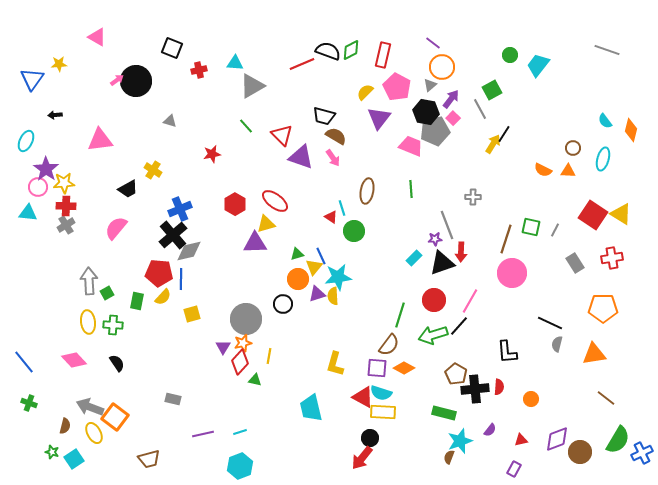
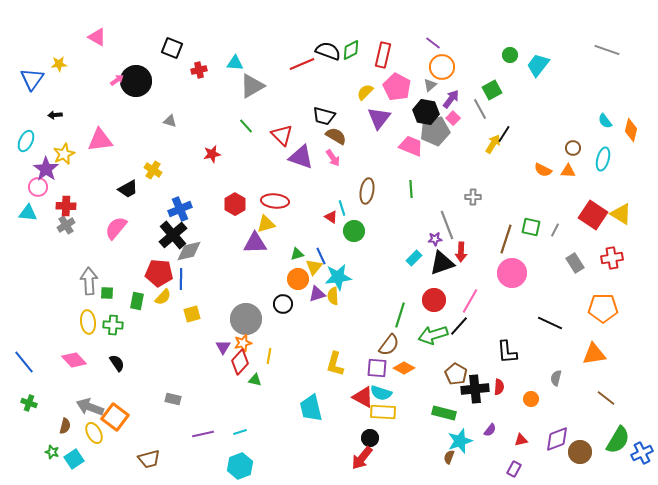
yellow star at (64, 183): moved 29 px up; rotated 20 degrees counterclockwise
red ellipse at (275, 201): rotated 32 degrees counterclockwise
green square at (107, 293): rotated 32 degrees clockwise
gray semicircle at (557, 344): moved 1 px left, 34 px down
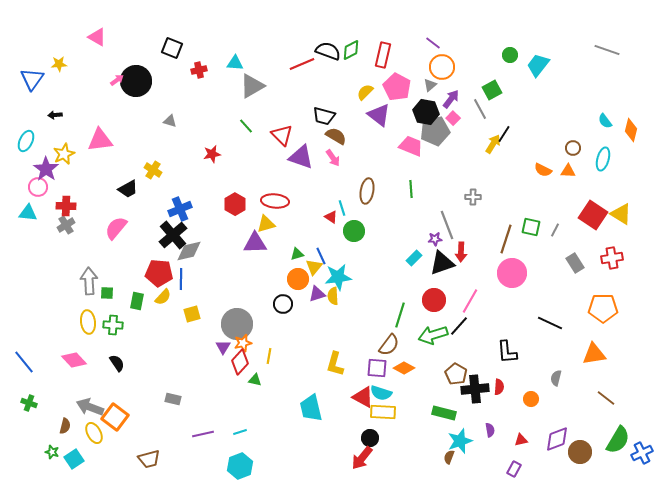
purple triangle at (379, 118): moved 3 px up; rotated 30 degrees counterclockwise
gray circle at (246, 319): moved 9 px left, 5 px down
purple semicircle at (490, 430): rotated 48 degrees counterclockwise
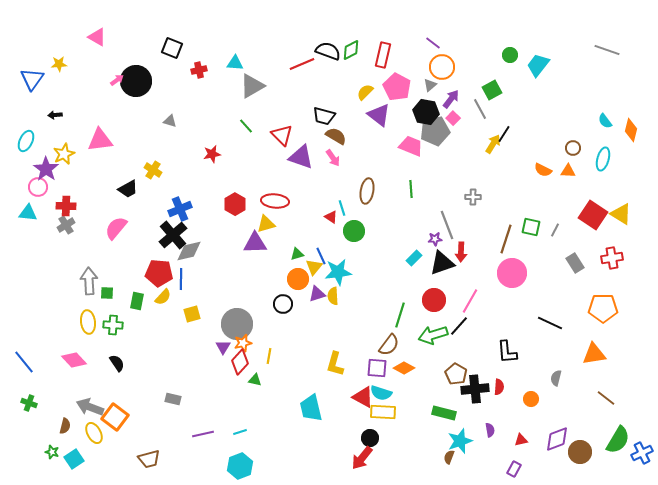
cyan star at (338, 277): moved 5 px up
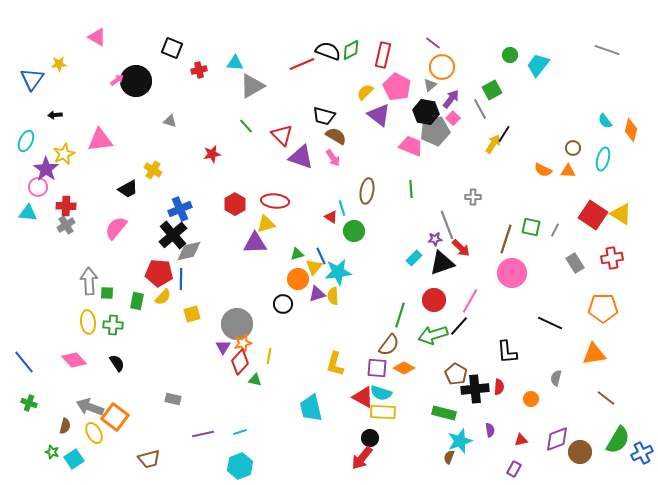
red arrow at (461, 252): moved 4 px up; rotated 48 degrees counterclockwise
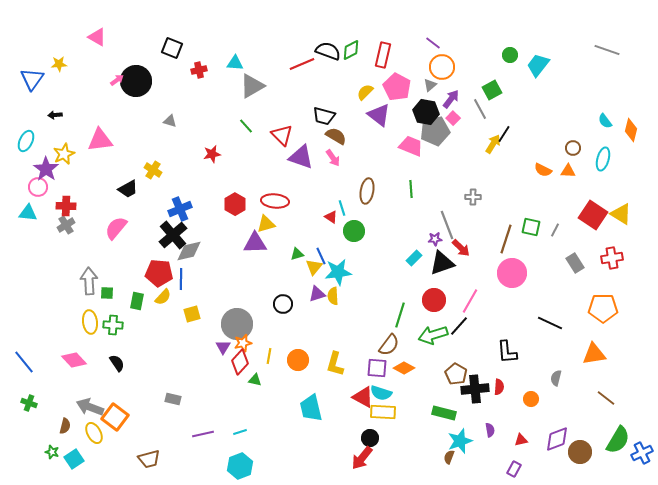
orange circle at (298, 279): moved 81 px down
yellow ellipse at (88, 322): moved 2 px right
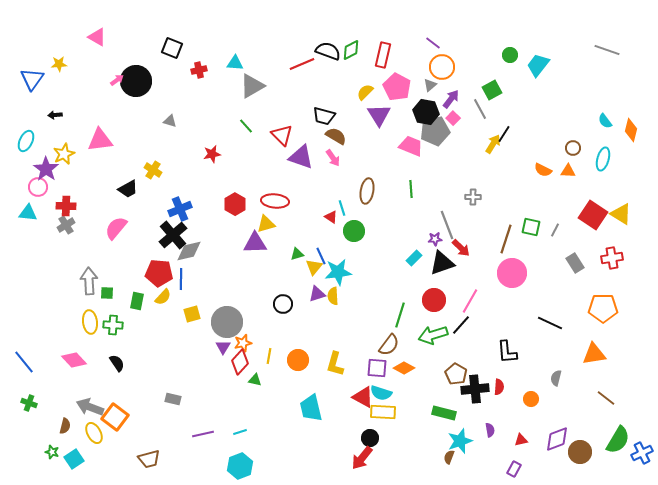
purple triangle at (379, 115): rotated 20 degrees clockwise
gray circle at (237, 324): moved 10 px left, 2 px up
black line at (459, 326): moved 2 px right, 1 px up
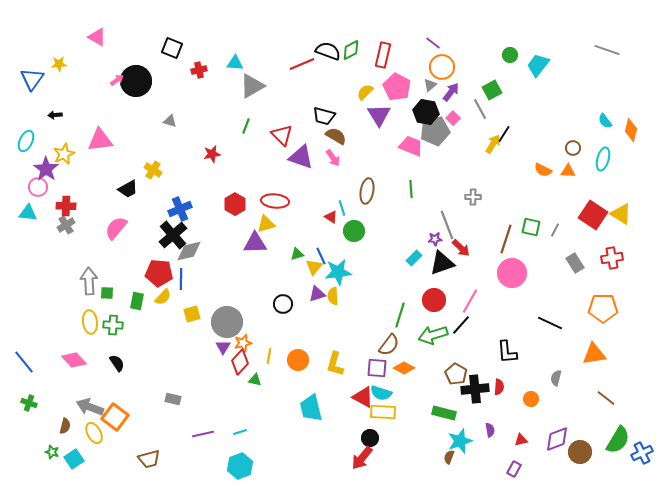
purple arrow at (451, 99): moved 7 px up
green line at (246, 126): rotated 63 degrees clockwise
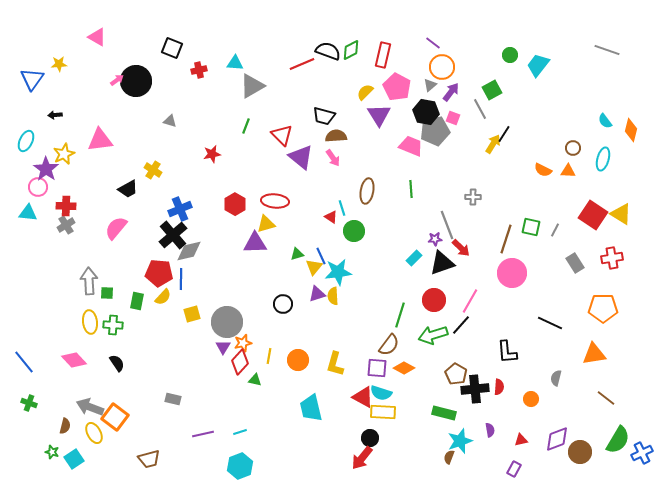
pink square at (453, 118): rotated 24 degrees counterclockwise
brown semicircle at (336, 136): rotated 35 degrees counterclockwise
purple triangle at (301, 157): rotated 20 degrees clockwise
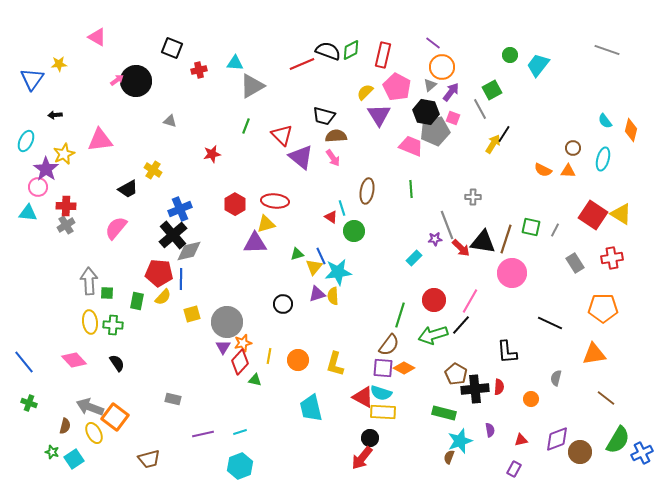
black triangle at (442, 263): moved 41 px right, 21 px up; rotated 28 degrees clockwise
purple square at (377, 368): moved 6 px right
